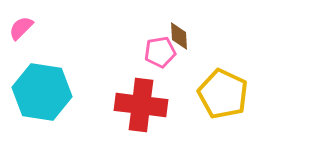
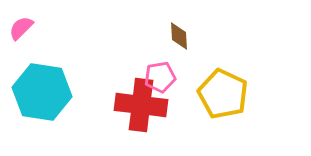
pink pentagon: moved 25 px down
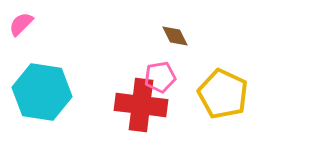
pink semicircle: moved 4 px up
brown diamond: moved 4 px left; rotated 24 degrees counterclockwise
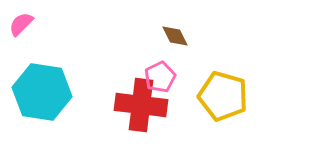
pink pentagon: rotated 16 degrees counterclockwise
yellow pentagon: moved 2 px down; rotated 9 degrees counterclockwise
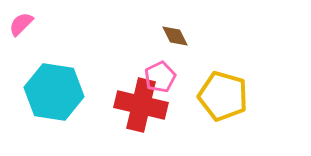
cyan hexagon: moved 12 px right
red cross: rotated 6 degrees clockwise
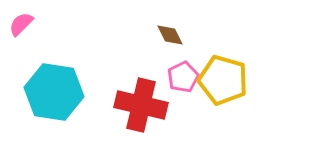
brown diamond: moved 5 px left, 1 px up
pink pentagon: moved 23 px right
yellow pentagon: moved 16 px up
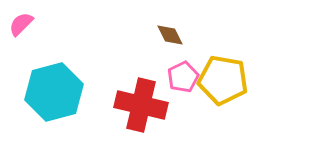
yellow pentagon: rotated 6 degrees counterclockwise
cyan hexagon: rotated 24 degrees counterclockwise
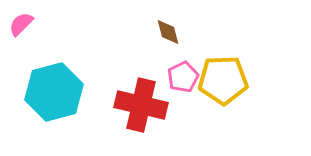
brown diamond: moved 2 px left, 3 px up; rotated 12 degrees clockwise
yellow pentagon: rotated 12 degrees counterclockwise
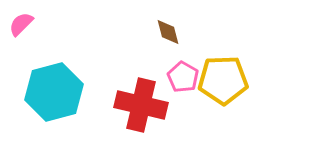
pink pentagon: rotated 16 degrees counterclockwise
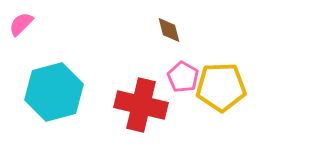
brown diamond: moved 1 px right, 2 px up
yellow pentagon: moved 2 px left, 7 px down
